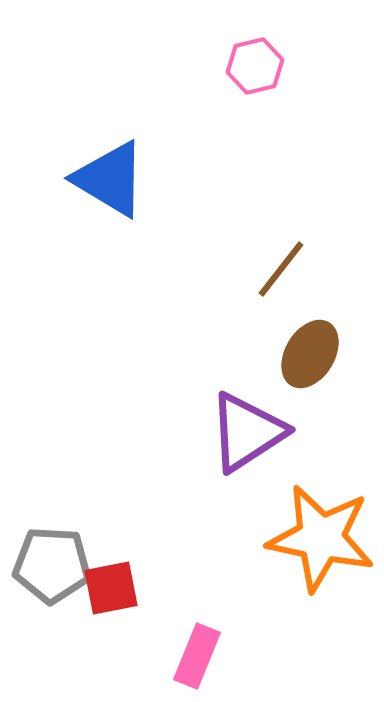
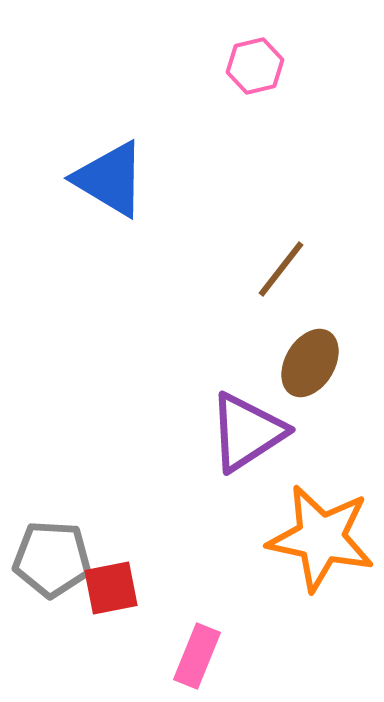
brown ellipse: moved 9 px down
gray pentagon: moved 6 px up
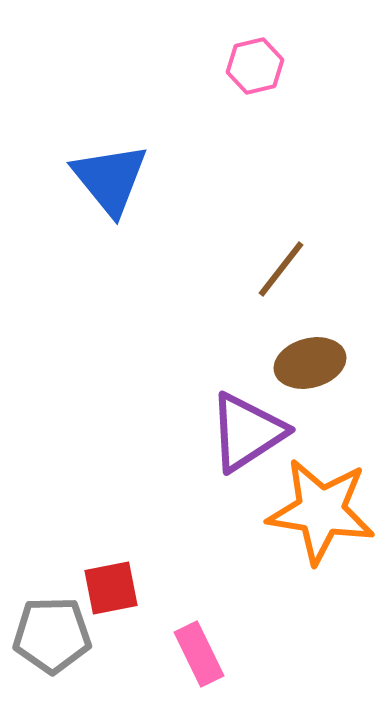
blue triangle: rotated 20 degrees clockwise
brown ellipse: rotated 44 degrees clockwise
orange star: moved 27 px up; rotated 3 degrees counterclockwise
gray pentagon: moved 76 px down; rotated 4 degrees counterclockwise
pink rectangle: moved 2 px right, 2 px up; rotated 48 degrees counterclockwise
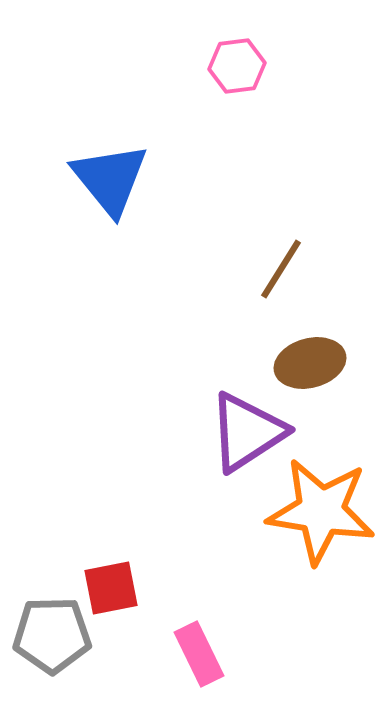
pink hexagon: moved 18 px left; rotated 6 degrees clockwise
brown line: rotated 6 degrees counterclockwise
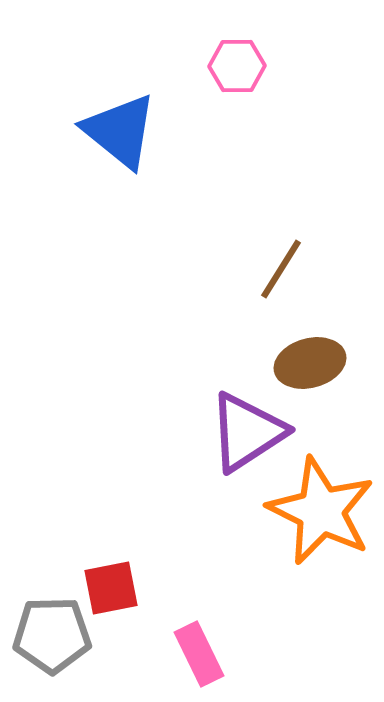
pink hexagon: rotated 6 degrees clockwise
blue triangle: moved 10 px right, 48 px up; rotated 12 degrees counterclockwise
orange star: rotated 17 degrees clockwise
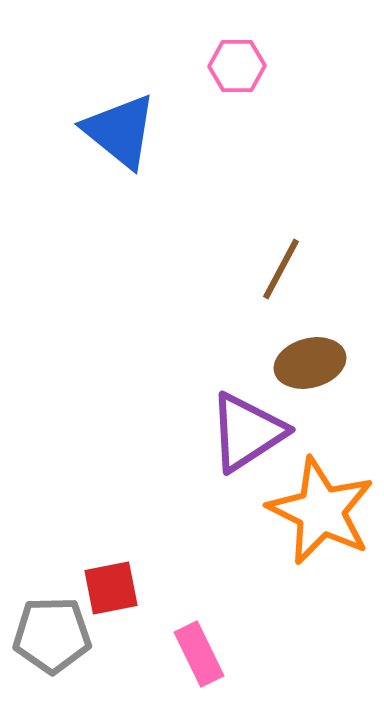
brown line: rotated 4 degrees counterclockwise
